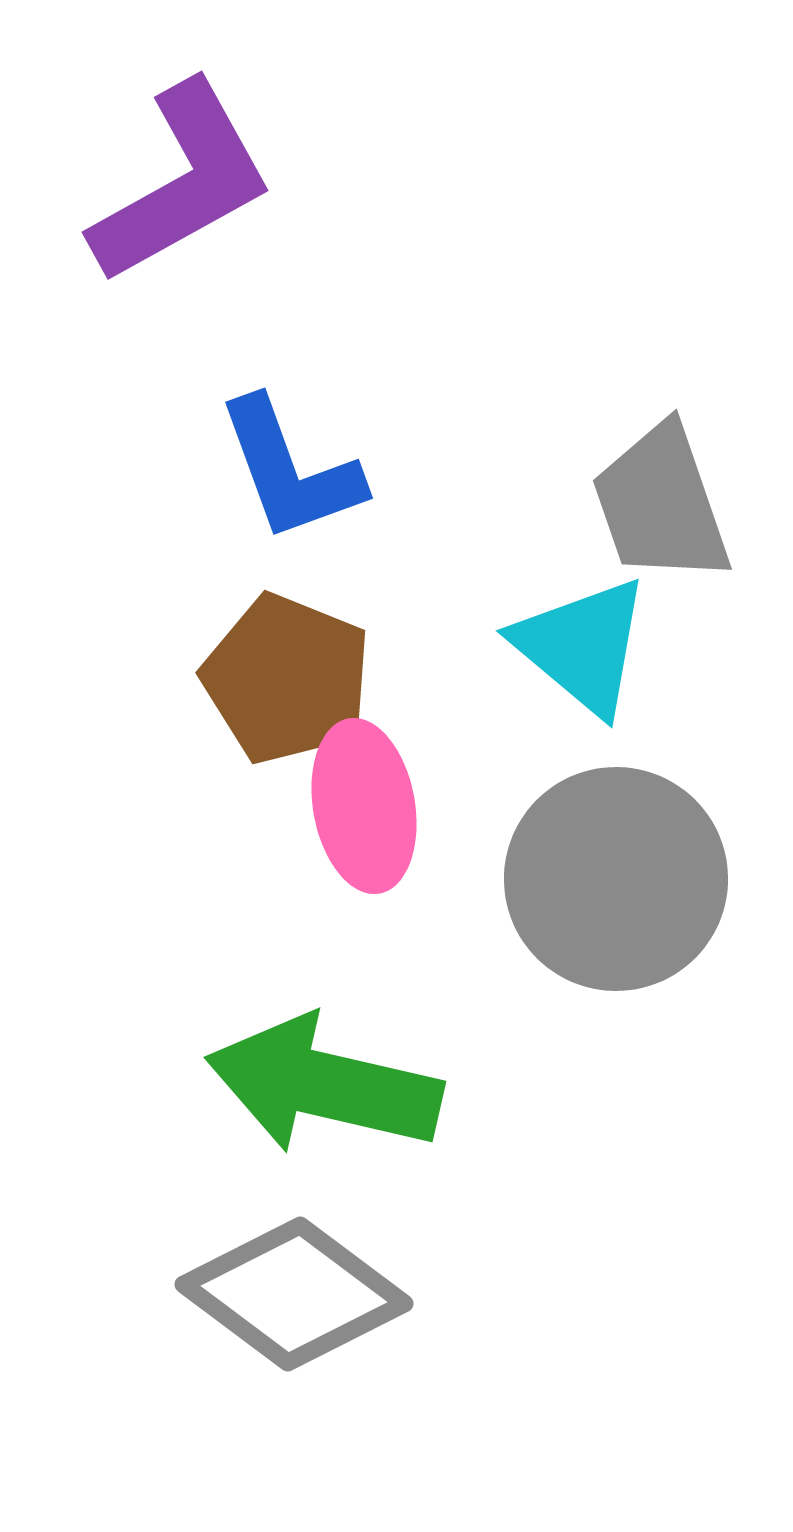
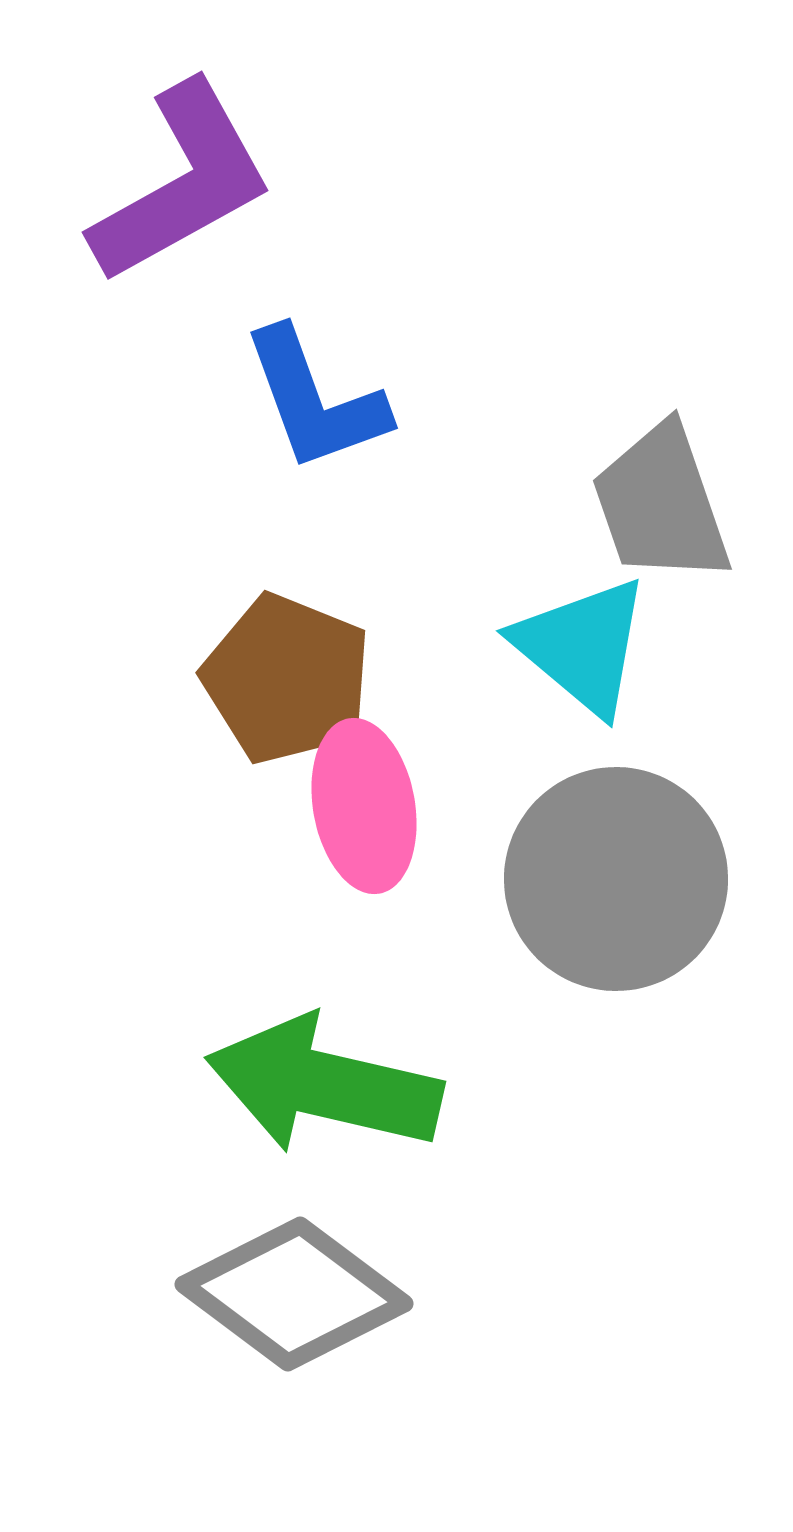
blue L-shape: moved 25 px right, 70 px up
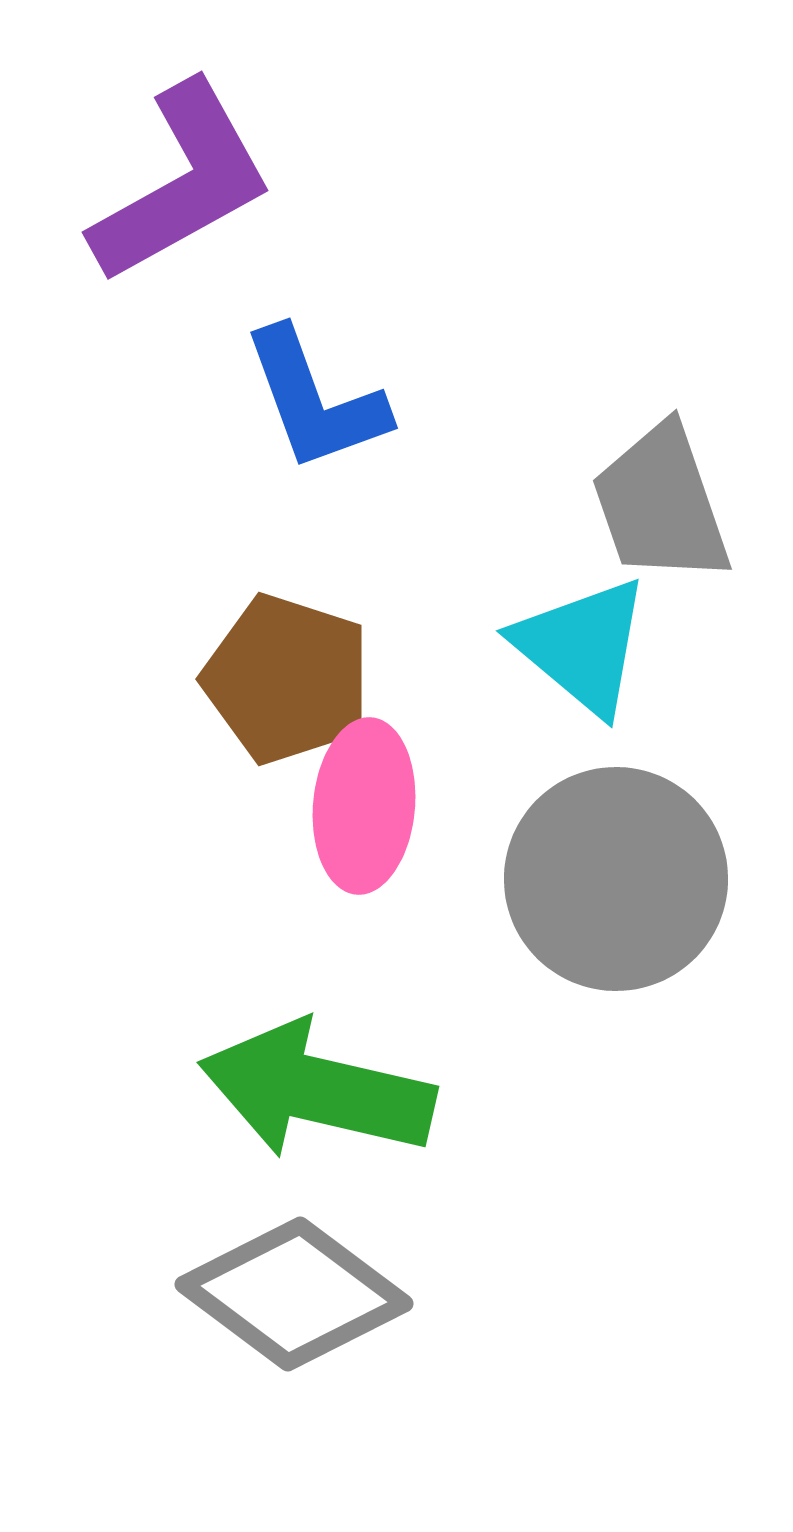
brown pentagon: rotated 4 degrees counterclockwise
pink ellipse: rotated 15 degrees clockwise
green arrow: moved 7 px left, 5 px down
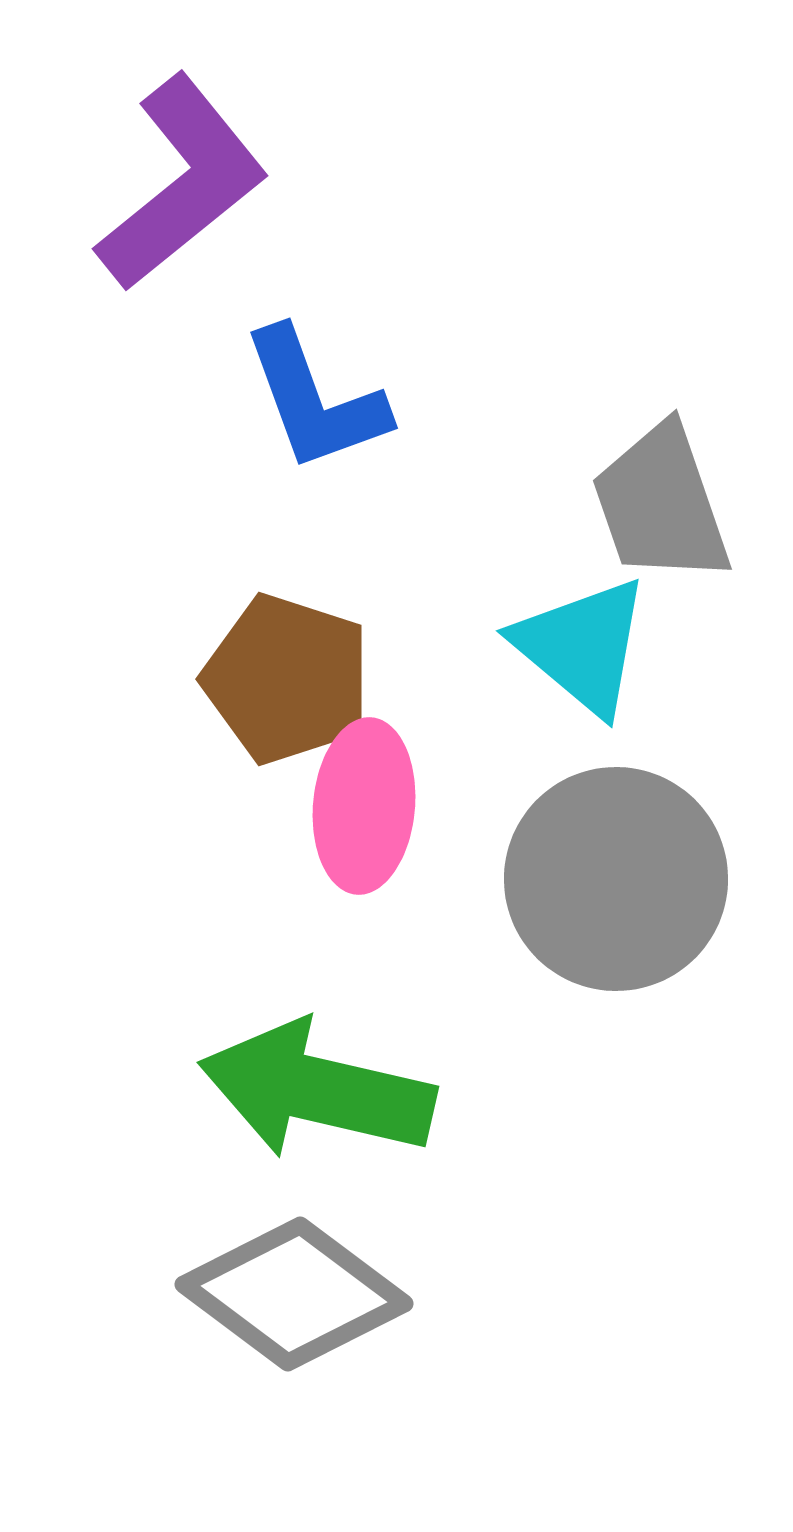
purple L-shape: rotated 10 degrees counterclockwise
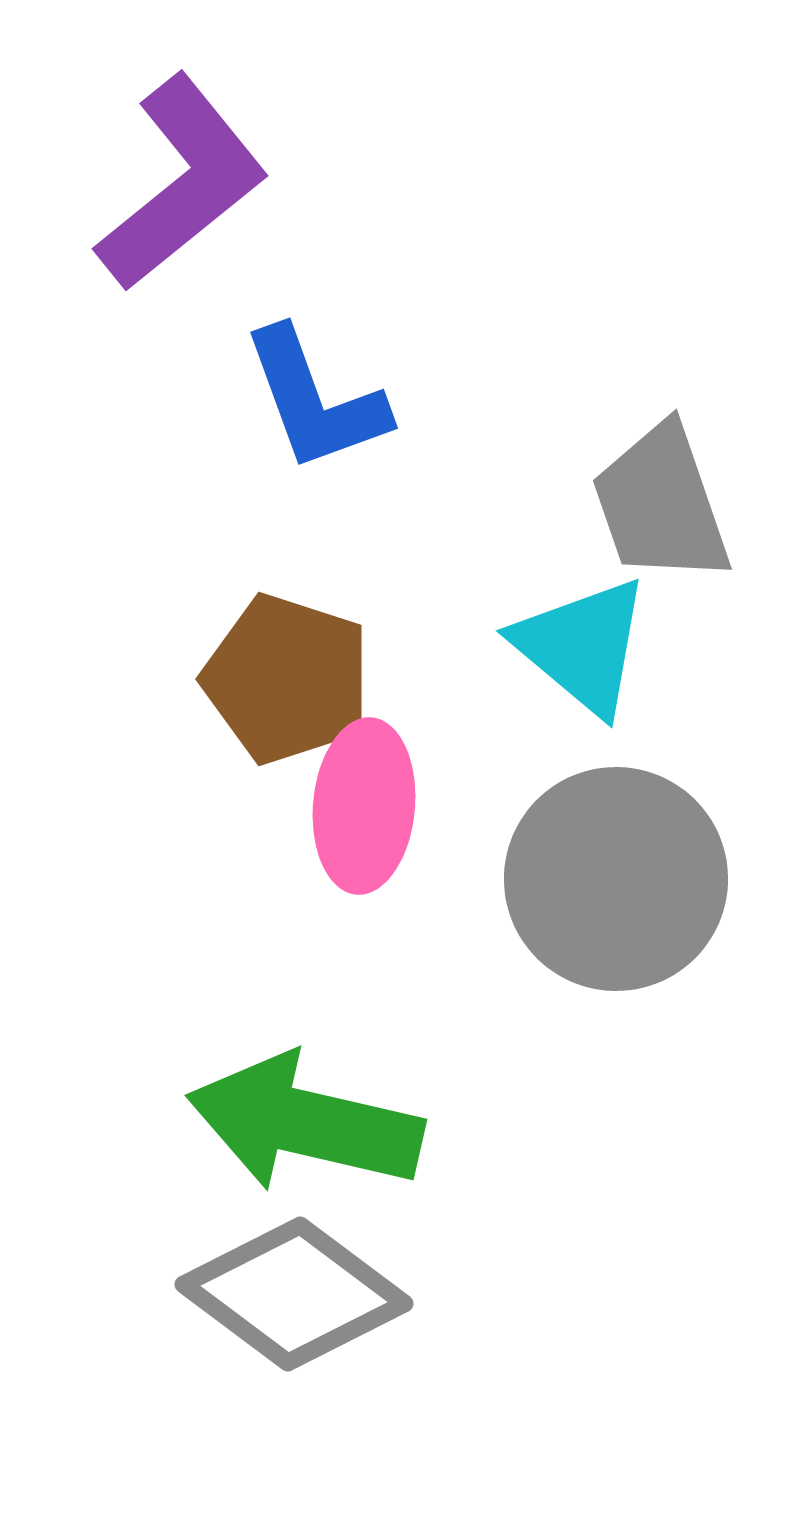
green arrow: moved 12 px left, 33 px down
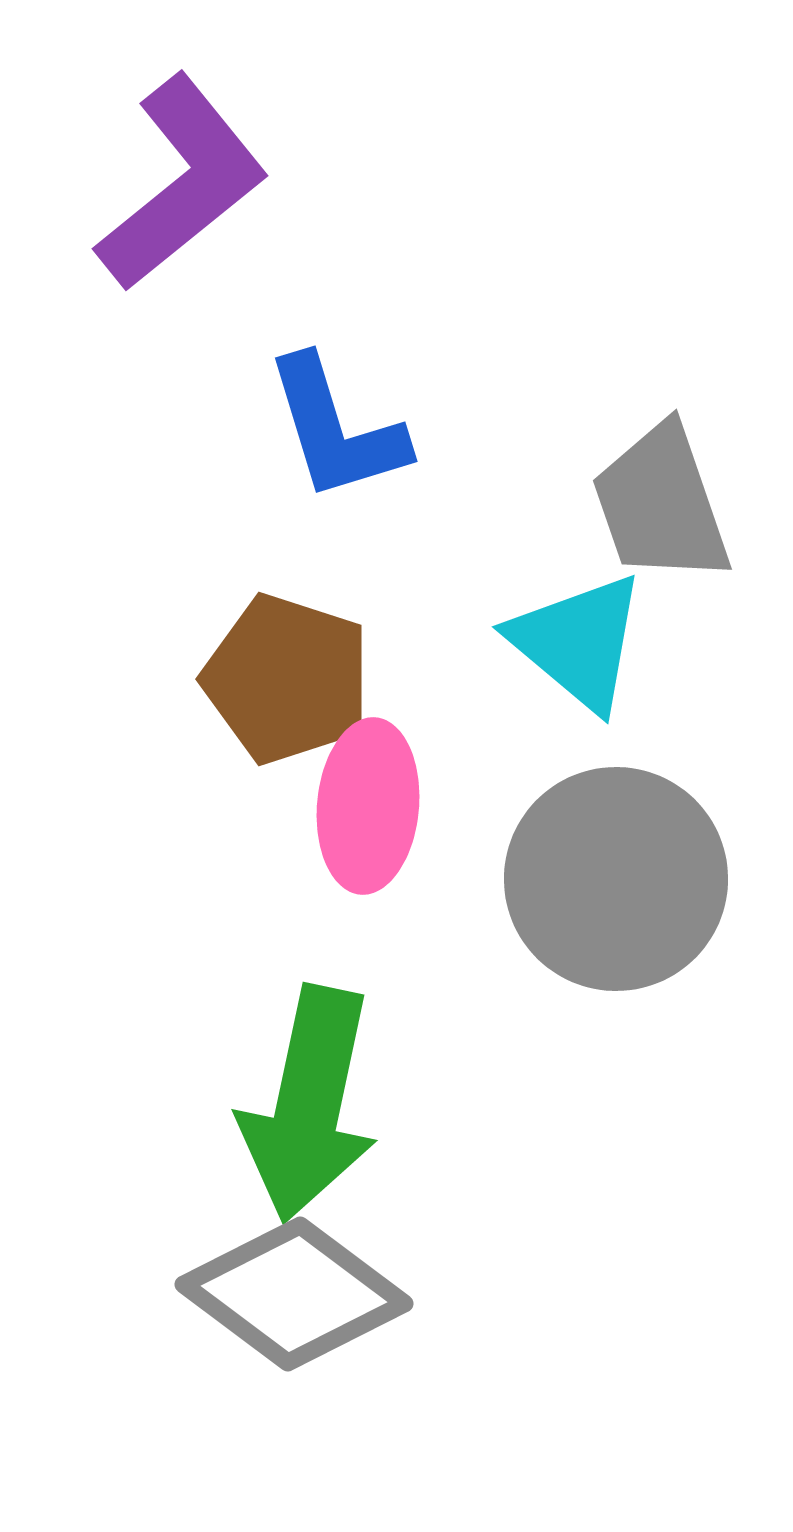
blue L-shape: moved 21 px right, 29 px down; rotated 3 degrees clockwise
cyan triangle: moved 4 px left, 4 px up
pink ellipse: moved 4 px right
green arrow: moved 4 px right, 19 px up; rotated 91 degrees counterclockwise
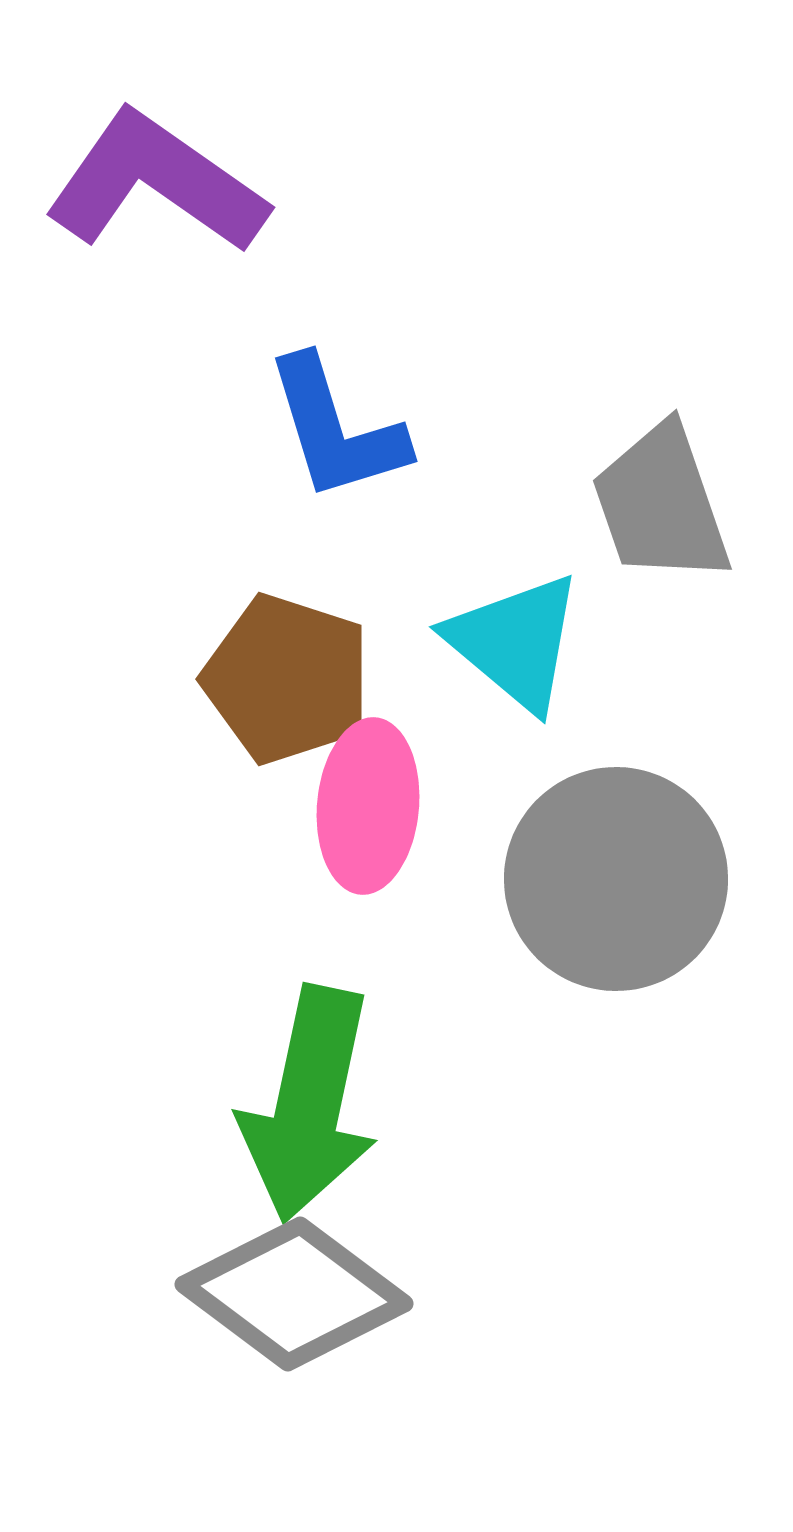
purple L-shape: moved 26 px left; rotated 106 degrees counterclockwise
cyan triangle: moved 63 px left
